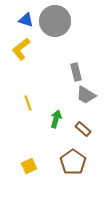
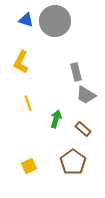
yellow L-shape: moved 13 px down; rotated 25 degrees counterclockwise
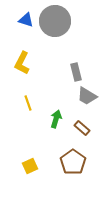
yellow L-shape: moved 1 px right, 1 px down
gray trapezoid: moved 1 px right, 1 px down
brown rectangle: moved 1 px left, 1 px up
yellow square: moved 1 px right
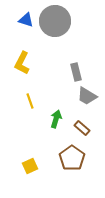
yellow line: moved 2 px right, 2 px up
brown pentagon: moved 1 px left, 4 px up
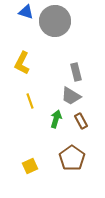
blue triangle: moved 8 px up
gray trapezoid: moved 16 px left
brown rectangle: moved 1 px left, 7 px up; rotated 21 degrees clockwise
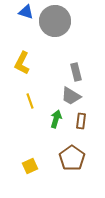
brown rectangle: rotated 35 degrees clockwise
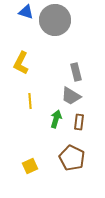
gray circle: moved 1 px up
yellow L-shape: moved 1 px left
yellow line: rotated 14 degrees clockwise
brown rectangle: moved 2 px left, 1 px down
brown pentagon: rotated 10 degrees counterclockwise
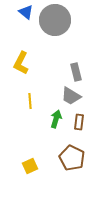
blue triangle: rotated 21 degrees clockwise
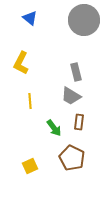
blue triangle: moved 4 px right, 6 px down
gray circle: moved 29 px right
green arrow: moved 2 px left, 9 px down; rotated 126 degrees clockwise
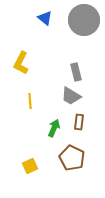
blue triangle: moved 15 px right
green arrow: rotated 120 degrees counterclockwise
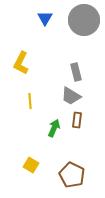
blue triangle: rotated 21 degrees clockwise
brown rectangle: moved 2 px left, 2 px up
brown pentagon: moved 17 px down
yellow square: moved 1 px right, 1 px up; rotated 35 degrees counterclockwise
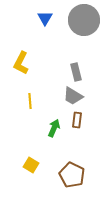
gray trapezoid: moved 2 px right
